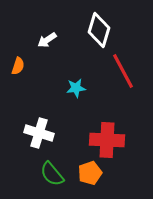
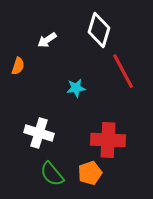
red cross: moved 1 px right
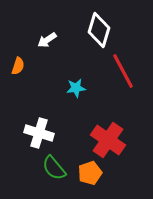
red cross: rotated 32 degrees clockwise
green semicircle: moved 2 px right, 6 px up
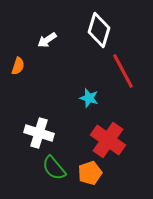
cyan star: moved 13 px right, 10 px down; rotated 24 degrees clockwise
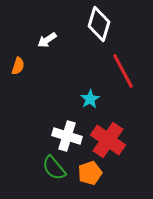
white diamond: moved 6 px up
cyan star: moved 1 px right, 1 px down; rotated 24 degrees clockwise
white cross: moved 28 px right, 3 px down
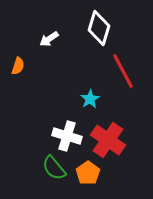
white diamond: moved 4 px down
white arrow: moved 2 px right, 1 px up
orange pentagon: moved 2 px left; rotated 15 degrees counterclockwise
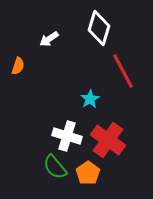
green semicircle: moved 1 px right, 1 px up
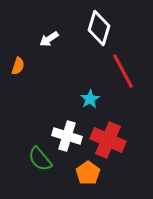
red cross: rotated 12 degrees counterclockwise
green semicircle: moved 15 px left, 8 px up
